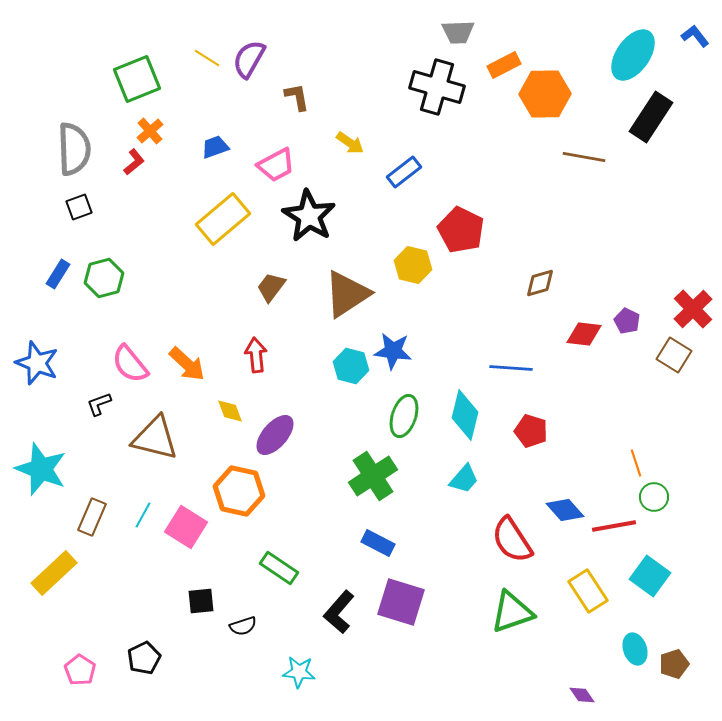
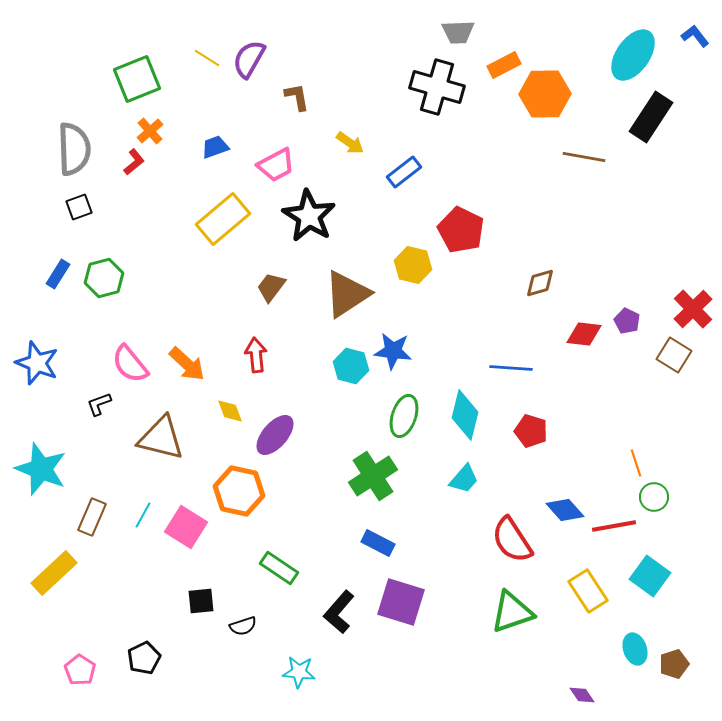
brown triangle at (155, 438): moved 6 px right
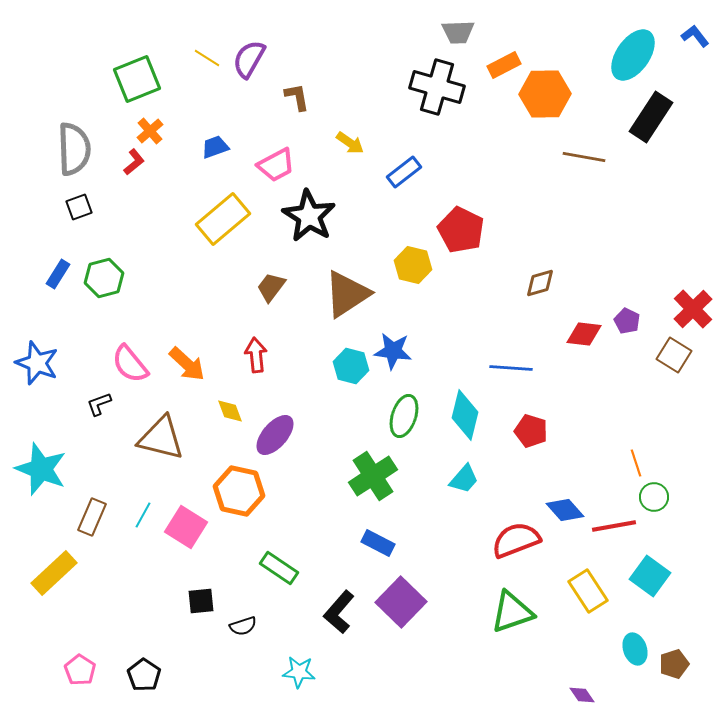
red semicircle at (512, 540): moved 4 px right; rotated 102 degrees clockwise
purple square at (401, 602): rotated 27 degrees clockwise
black pentagon at (144, 658): moved 17 px down; rotated 12 degrees counterclockwise
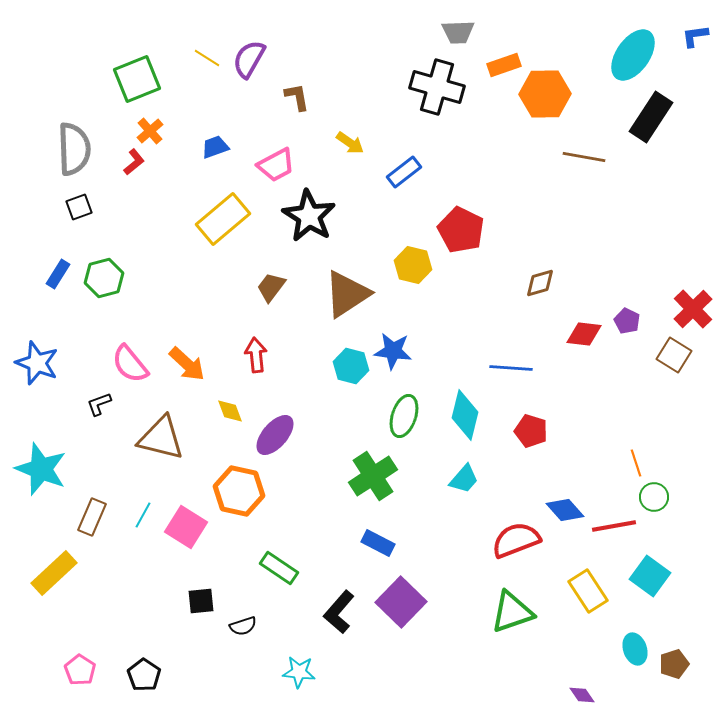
blue L-shape at (695, 36): rotated 60 degrees counterclockwise
orange rectangle at (504, 65): rotated 8 degrees clockwise
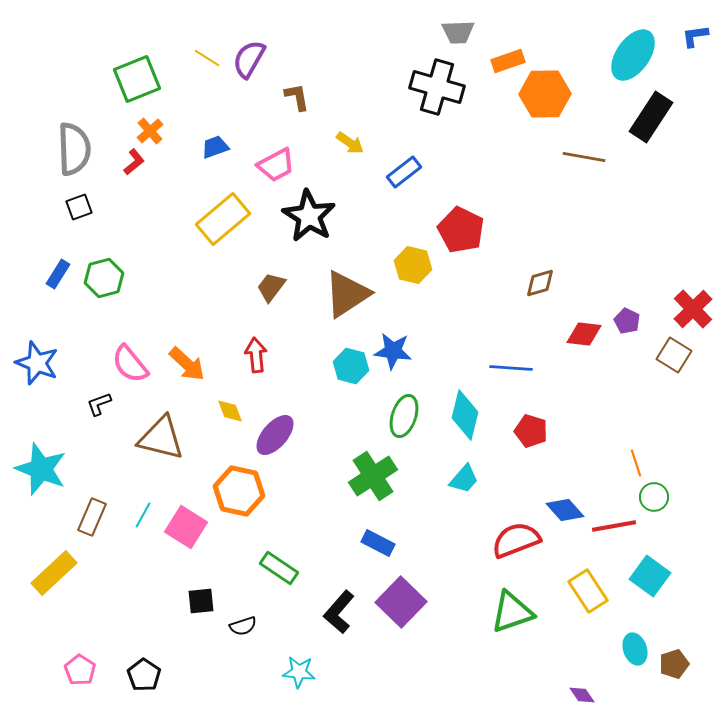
orange rectangle at (504, 65): moved 4 px right, 4 px up
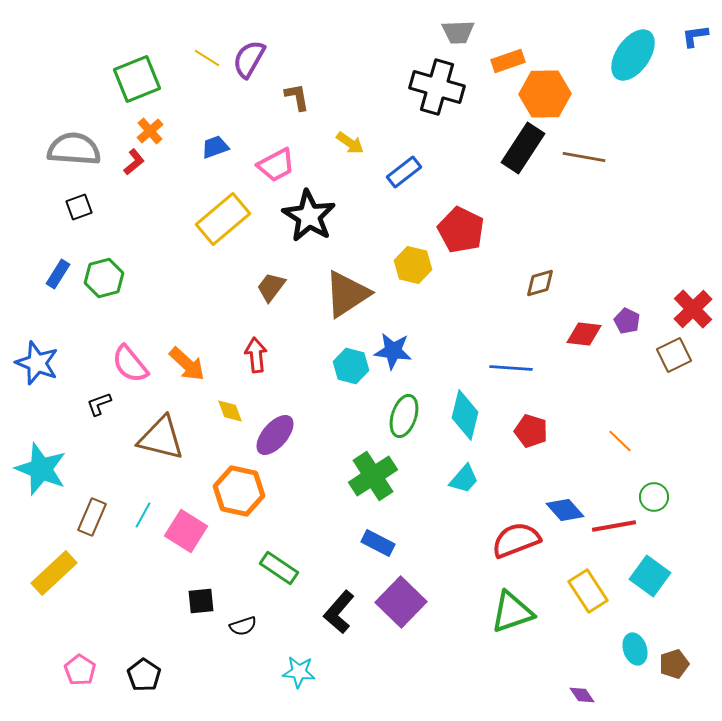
black rectangle at (651, 117): moved 128 px left, 31 px down
gray semicircle at (74, 149): rotated 84 degrees counterclockwise
brown square at (674, 355): rotated 32 degrees clockwise
orange line at (636, 463): moved 16 px left, 22 px up; rotated 28 degrees counterclockwise
pink square at (186, 527): moved 4 px down
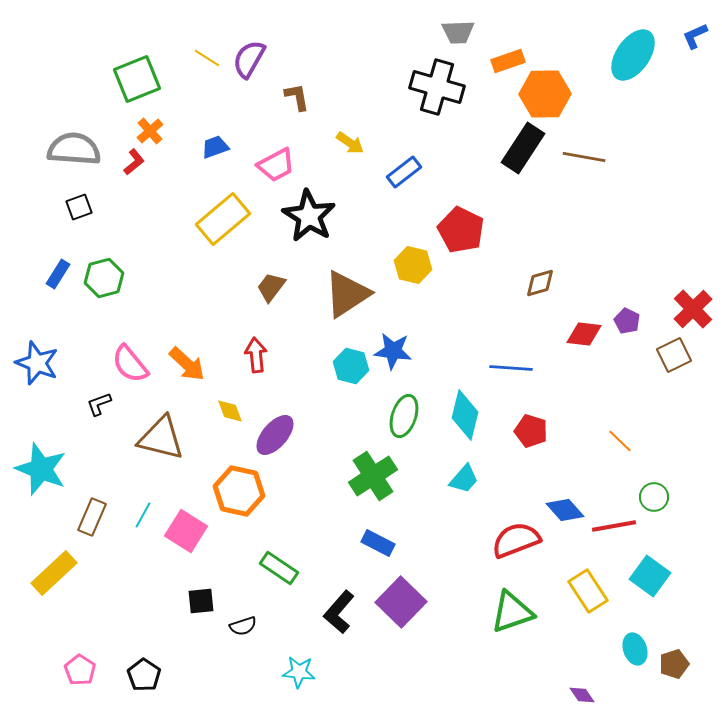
blue L-shape at (695, 36): rotated 16 degrees counterclockwise
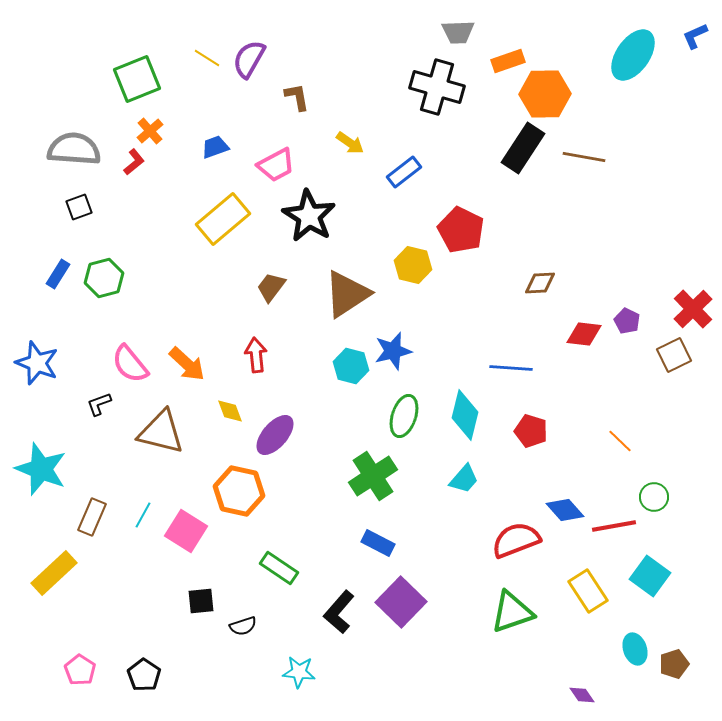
brown diamond at (540, 283): rotated 12 degrees clockwise
blue star at (393, 351): rotated 21 degrees counterclockwise
brown triangle at (161, 438): moved 6 px up
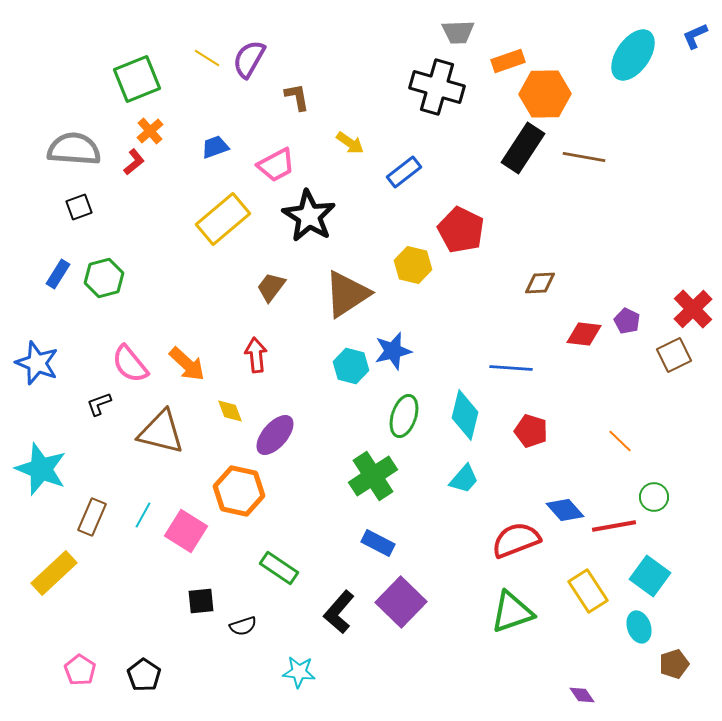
cyan ellipse at (635, 649): moved 4 px right, 22 px up
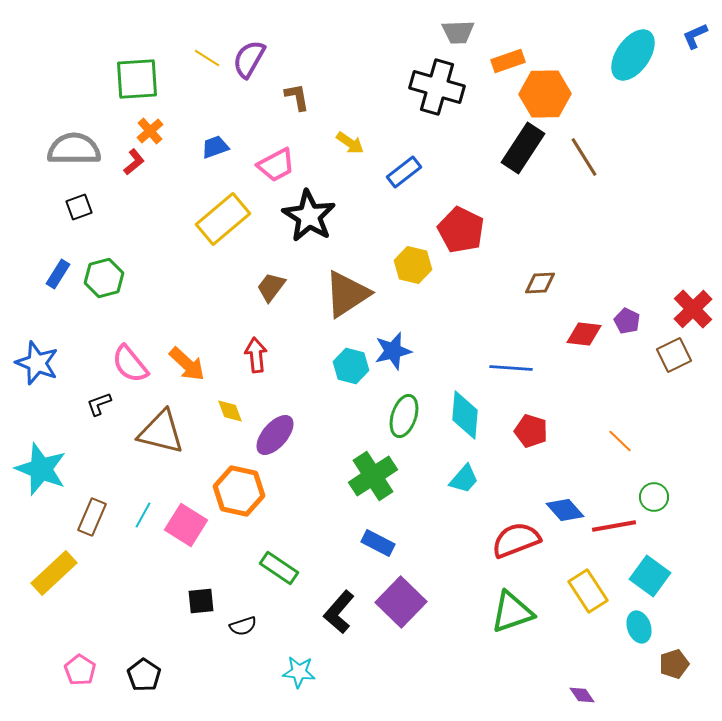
green square at (137, 79): rotated 18 degrees clockwise
gray semicircle at (74, 149): rotated 4 degrees counterclockwise
brown line at (584, 157): rotated 48 degrees clockwise
cyan diamond at (465, 415): rotated 9 degrees counterclockwise
pink square at (186, 531): moved 6 px up
